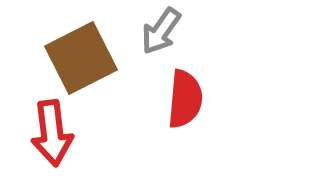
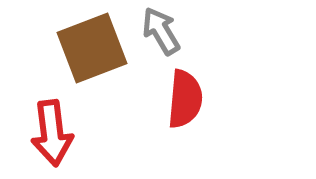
gray arrow: rotated 114 degrees clockwise
brown square: moved 11 px right, 10 px up; rotated 6 degrees clockwise
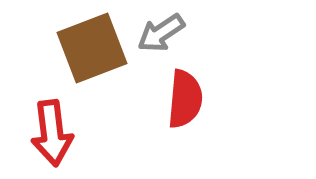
gray arrow: moved 2 px down; rotated 93 degrees counterclockwise
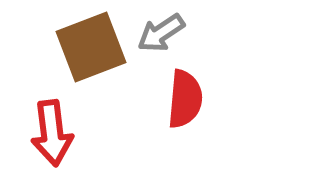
brown square: moved 1 px left, 1 px up
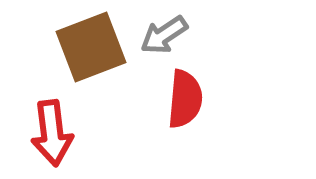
gray arrow: moved 3 px right, 2 px down
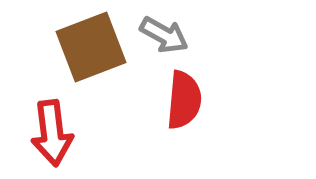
gray arrow: rotated 117 degrees counterclockwise
red semicircle: moved 1 px left, 1 px down
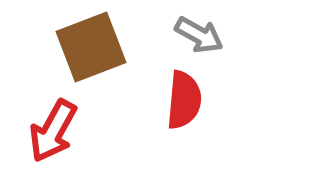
gray arrow: moved 35 px right
red arrow: moved 1 px right, 2 px up; rotated 36 degrees clockwise
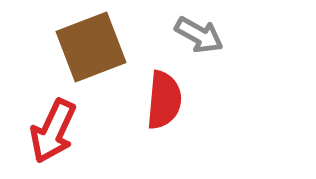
red semicircle: moved 20 px left
red arrow: rotated 4 degrees counterclockwise
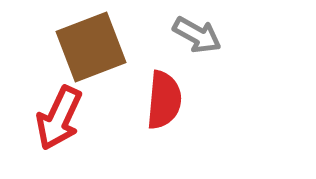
gray arrow: moved 2 px left
red arrow: moved 6 px right, 13 px up
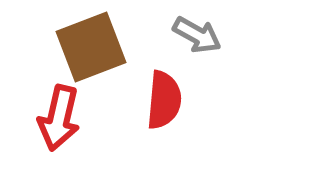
red arrow: rotated 12 degrees counterclockwise
